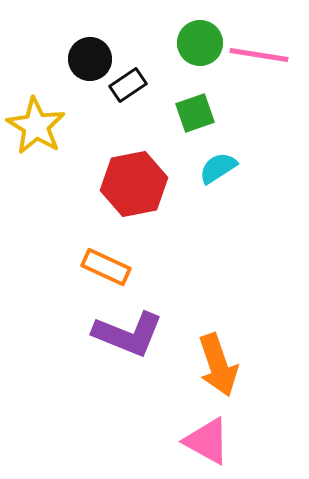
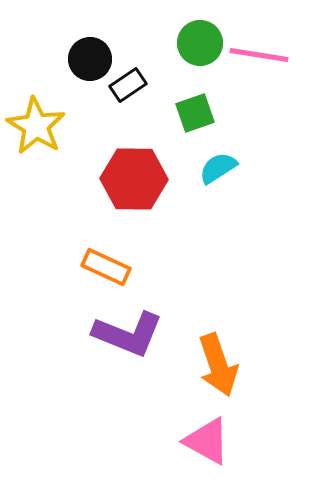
red hexagon: moved 5 px up; rotated 12 degrees clockwise
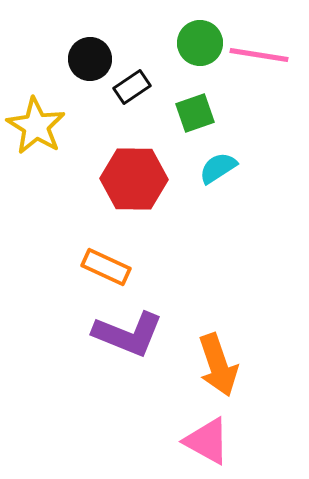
black rectangle: moved 4 px right, 2 px down
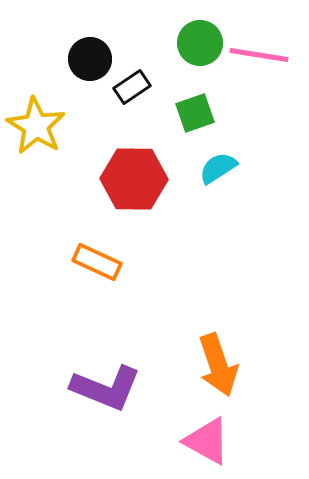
orange rectangle: moved 9 px left, 5 px up
purple L-shape: moved 22 px left, 54 px down
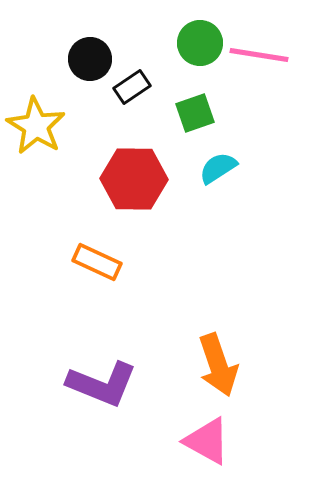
purple L-shape: moved 4 px left, 4 px up
